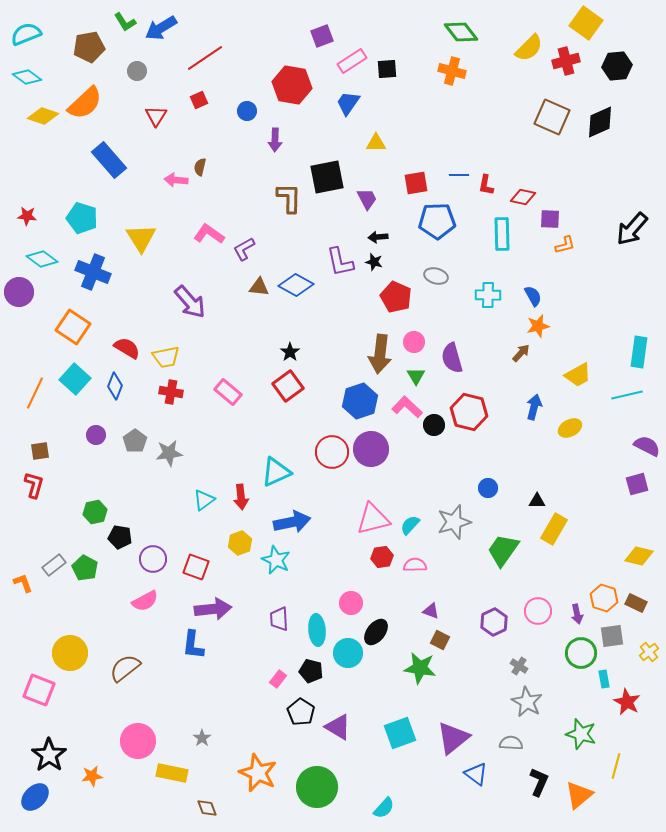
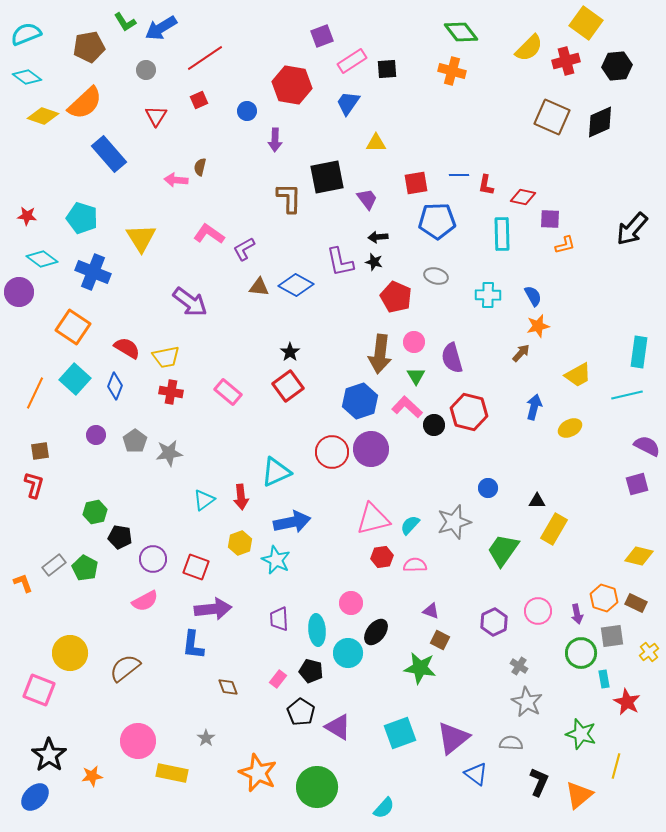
gray circle at (137, 71): moved 9 px right, 1 px up
blue rectangle at (109, 160): moved 6 px up
purple trapezoid at (367, 199): rotated 10 degrees counterclockwise
purple arrow at (190, 302): rotated 12 degrees counterclockwise
gray star at (202, 738): moved 4 px right
brown diamond at (207, 808): moved 21 px right, 121 px up
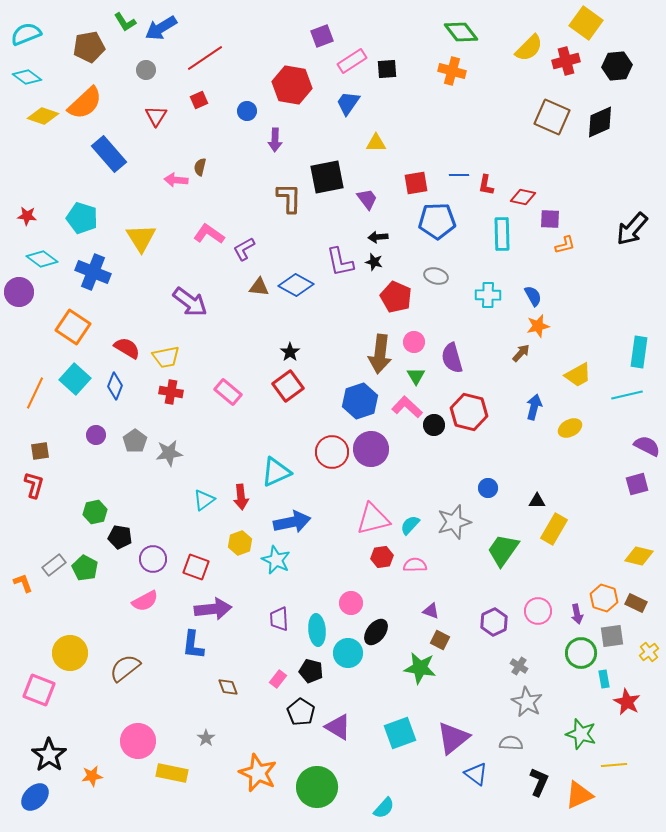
yellow line at (616, 766): moved 2 px left, 1 px up; rotated 70 degrees clockwise
orange triangle at (579, 795): rotated 16 degrees clockwise
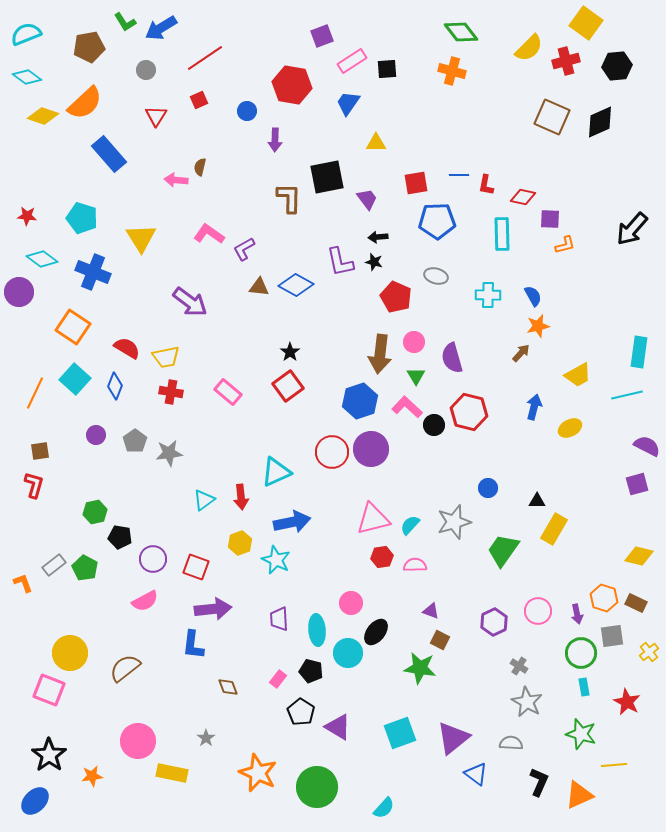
cyan rectangle at (604, 679): moved 20 px left, 8 px down
pink square at (39, 690): moved 10 px right
blue ellipse at (35, 797): moved 4 px down
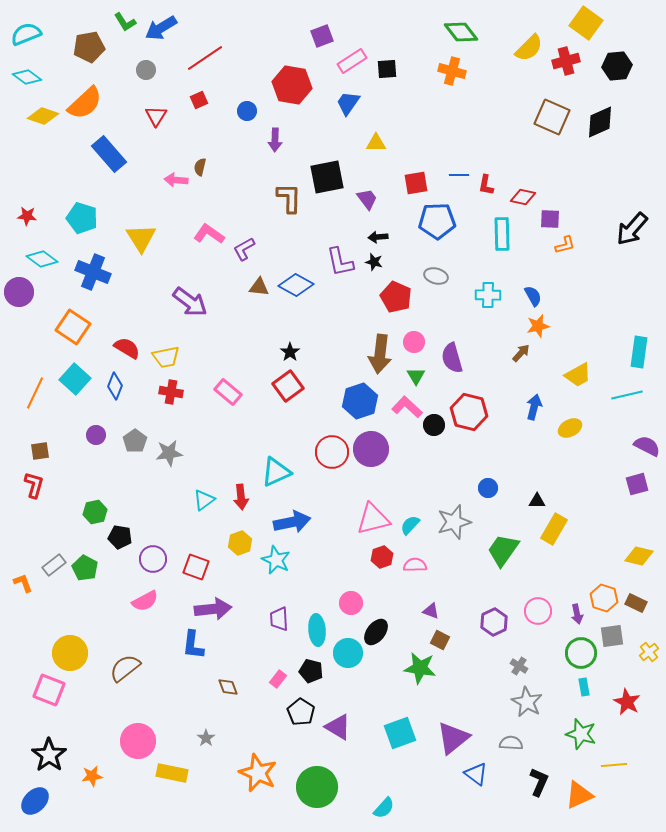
red hexagon at (382, 557): rotated 10 degrees counterclockwise
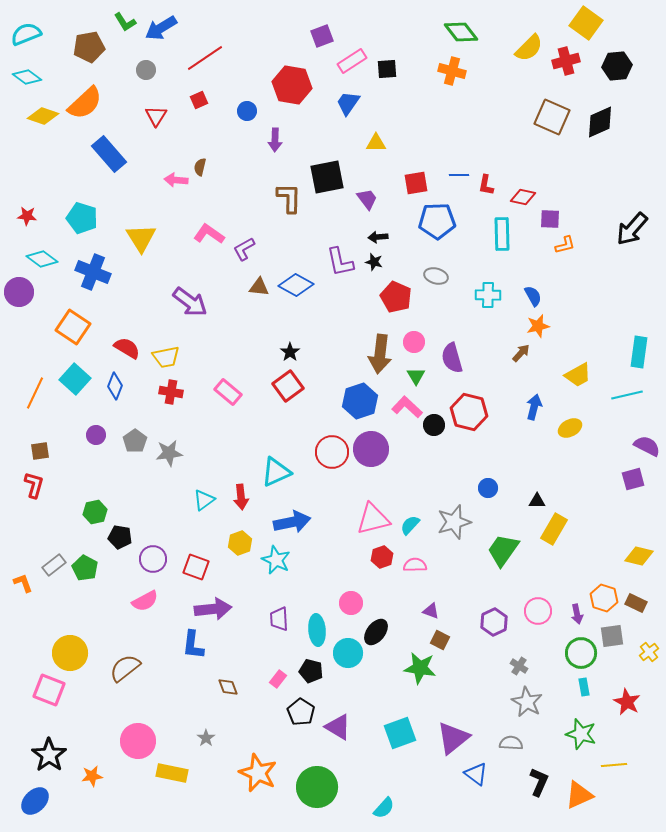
purple square at (637, 484): moved 4 px left, 5 px up
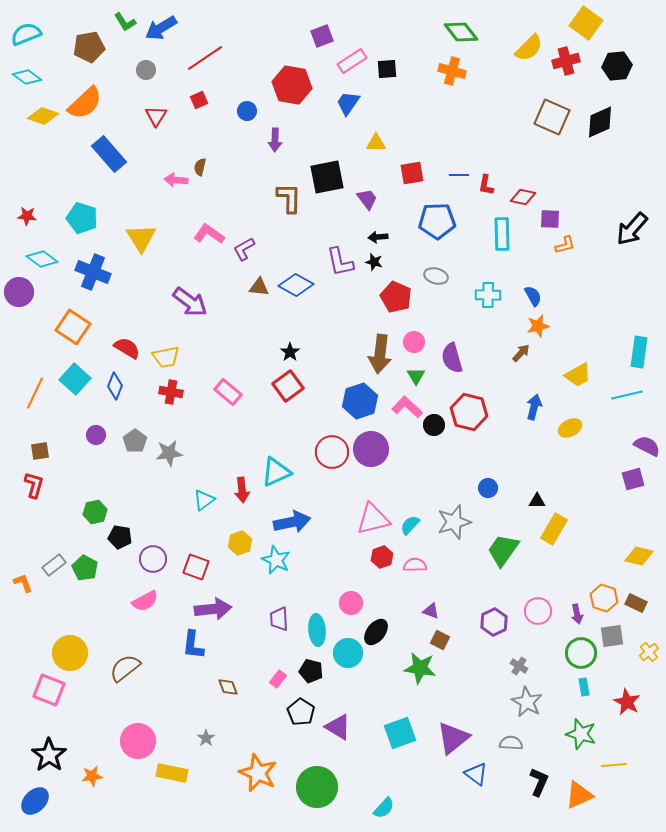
red square at (416, 183): moved 4 px left, 10 px up
red arrow at (241, 497): moved 1 px right, 7 px up
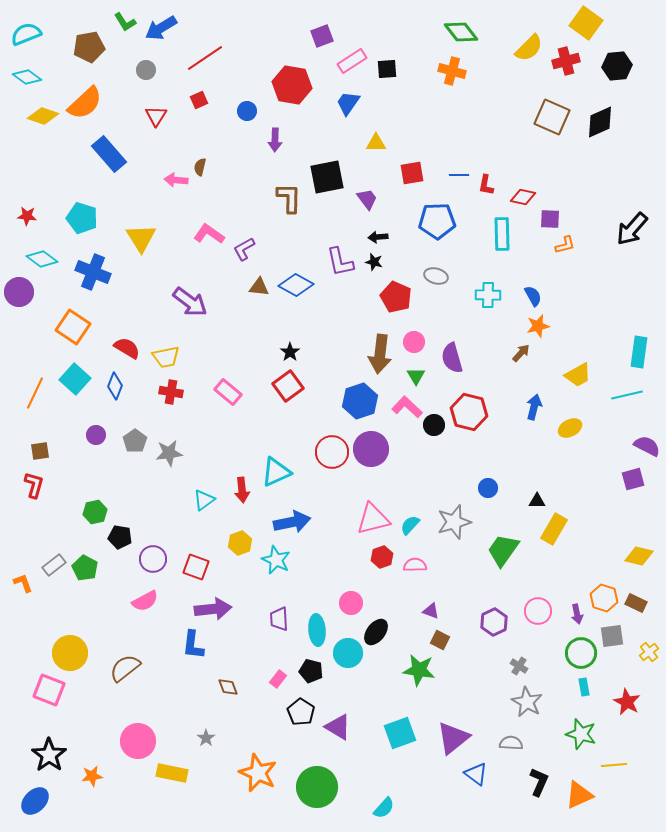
green star at (420, 668): moved 1 px left, 2 px down
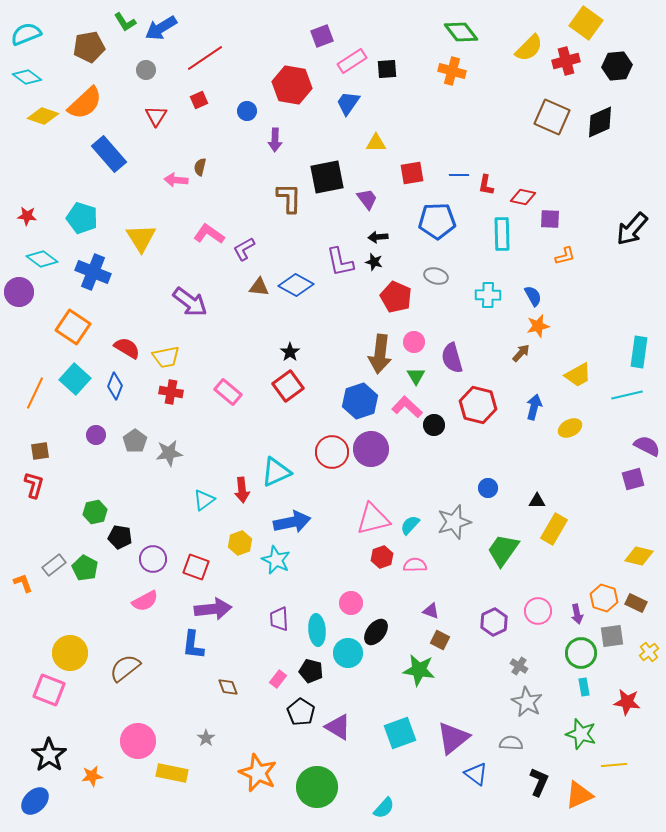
orange L-shape at (565, 245): moved 11 px down
red hexagon at (469, 412): moved 9 px right, 7 px up
red star at (627, 702): rotated 20 degrees counterclockwise
